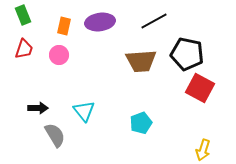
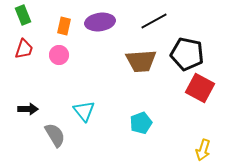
black arrow: moved 10 px left, 1 px down
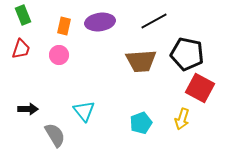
red trapezoid: moved 3 px left
yellow arrow: moved 21 px left, 31 px up
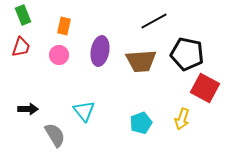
purple ellipse: moved 29 px down; rotated 72 degrees counterclockwise
red trapezoid: moved 2 px up
red square: moved 5 px right
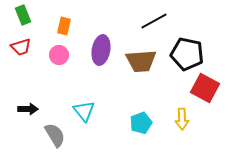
red trapezoid: rotated 55 degrees clockwise
purple ellipse: moved 1 px right, 1 px up
yellow arrow: rotated 20 degrees counterclockwise
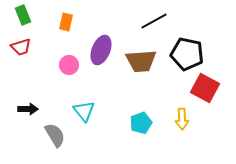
orange rectangle: moved 2 px right, 4 px up
purple ellipse: rotated 12 degrees clockwise
pink circle: moved 10 px right, 10 px down
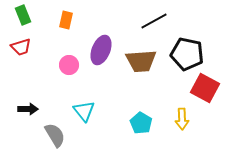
orange rectangle: moved 2 px up
cyan pentagon: rotated 20 degrees counterclockwise
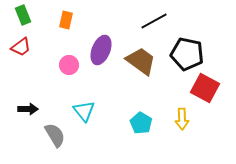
red trapezoid: rotated 20 degrees counterclockwise
brown trapezoid: rotated 140 degrees counterclockwise
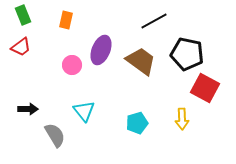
pink circle: moved 3 px right
cyan pentagon: moved 4 px left; rotated 25 degrees clockwise
